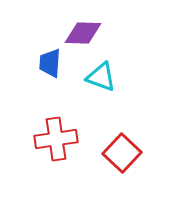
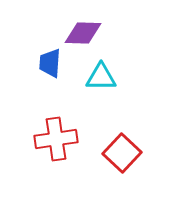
cyan triangle: rotated 20 degrees counterclockwise
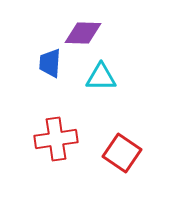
red square: rotated 9 degrees counterclockwise
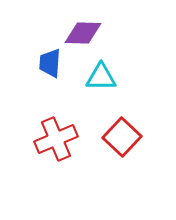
red cross: rotated 15 degrees counterclockwise
red square: moved 16 px up; rotated 9 degrees clockwise
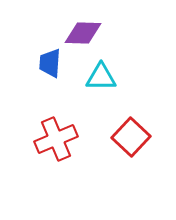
red square: moved 9 px right
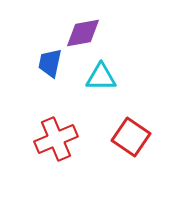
purple diamond: rotated 12 degrees counterclockwise
blue trapezoid: rotated 8 degrees clockwise
red square: rotated 9 degrees counterclockwise
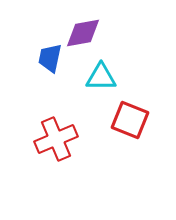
blue trapezoid: moved 5 px up
red square: moved 1 px left, 17 px up; rotated 12 degrees counterclockwise
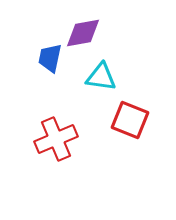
cyan triangle: rotated 8 degrees clockwise
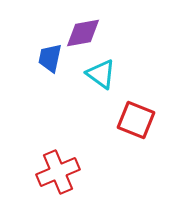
cyan triangle: moved 3 px up; rotated 28 degrees clockwise
red square: moved 6 px right
red cross: moved 2 px right, 33 px down
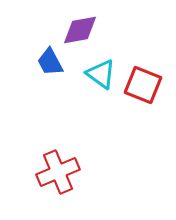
purple diamond: moved 3 px left, 3 px up
blue trapezoid: moved 4 px down; rotated 40 degrees counterclockwise
red square: moved 7 px right, 35 px up
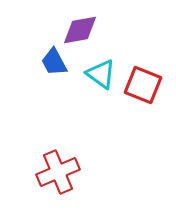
blue trapezoid: moved 4 px right
